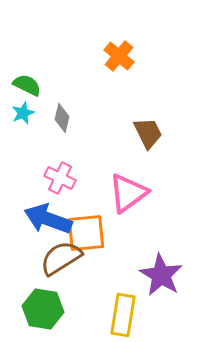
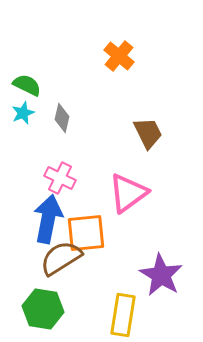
blue arrow: rotated 81 degrees clockwise
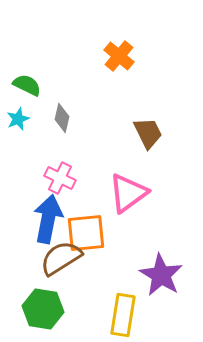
cyan star: moved 5 px left, 6 px down
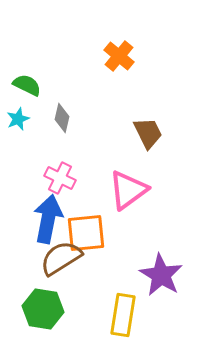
pink triangle: moved 3 px up
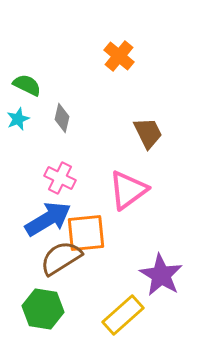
blue arrow: rotated 48 degrees clockwise
yellow rectangle: rotated 39 degrees clockwise
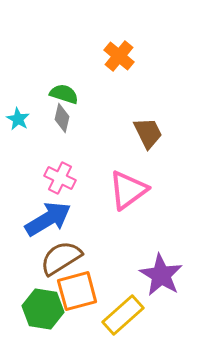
green semicircle: moved 37 px right, 9 px down; rotated 8 degrees counterclockwise
cyan star: rotated 20 degrees counterclockwise
orange square: moved 9 px left, 58 px down; rotated 9 degrees counterclockwise
